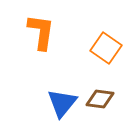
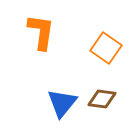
brown diamond: moved 2 px right
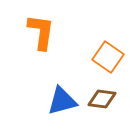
orange square: moved 2 px right, 9 px down
blue triangle: moved 2 px up; rotated 36 degrees clockwise
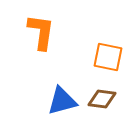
orange square: rotated 24 degrees counterclockwise
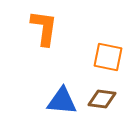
orange L-shape: moved 3 px right, 4 px up
blue triangle: rotated 20 degrees clockwise
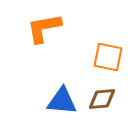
orange L-shape: rotated 108 degrees counterclockwise
brown diamond: rotated 12 degrees counterclockwise
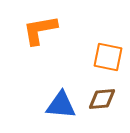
orange L-shape: moved 4 px left, 2 px down
blue triangle: moved 1 px left, 4 px down
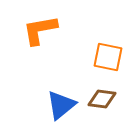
brown diamond: rotated 12 degrees clockwise
blue triangle: rotated 44 degrees counterclockwise
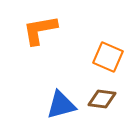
orange square: rotated 12 degrees clockwise
blue triangle: rotated 24 degrees clockwise
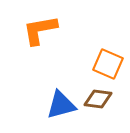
orange square: moved 7 px down
brown diamond: moved 4 px left
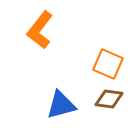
orange L-shape: rotated 42 degrees counterclockwise
brown diamond: moved 11 px right
